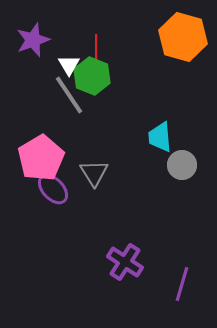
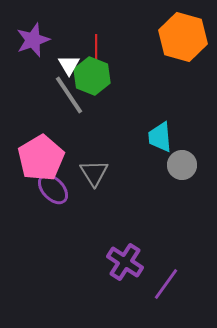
purple line: moved 16 px left; rotated 20 degrees clockwise
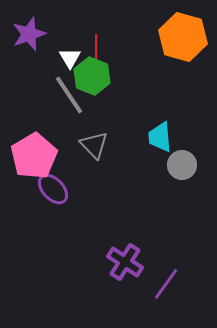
purple star: moved 4 px left, 6 px up
white triangle: moved 1 px right, 7 px up
pink pentagon: moved 7 px left, 2 px up
gray triangle: moved 28 px up; rotated 12 degrees counterclockwise
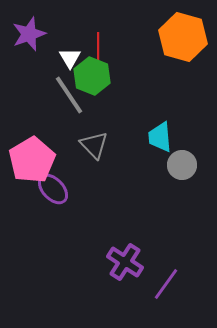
red line: moved 2 px right, 2 px up
pink pentagon: moved 2 px left, 4 px down
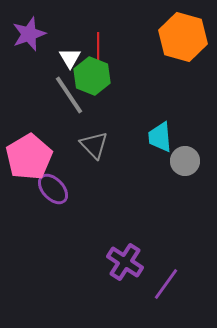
pink pentagon: moved 3 px left, 3 px up
gray circle: moved 3 px right, 4 px up
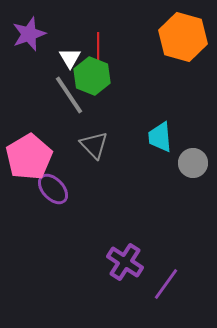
gray circle: moved 8 px right, 2 px down
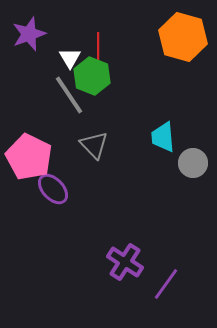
cyan trapezoid: moved 3 px right
pink pentagon: rotated 15 degrees counterclockwise
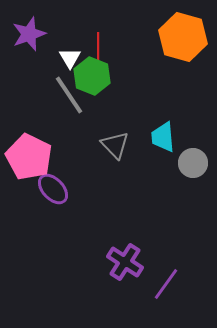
gray triangle: moved 21 px right
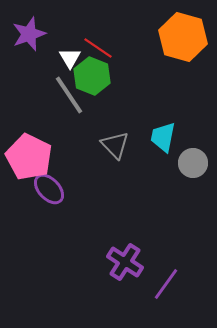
red line: rotated 56 degrees counterclockwise
cyan trapezoid: rotated 16 degrees clockwise
purple ellipse: moved 4 px left
